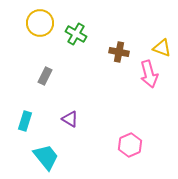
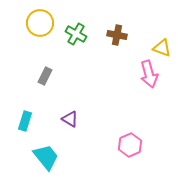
brown cross: moved 2 px left, 17 px up
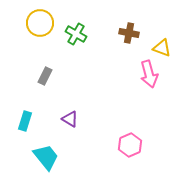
brown cross: moved 12 px right, 2 px up
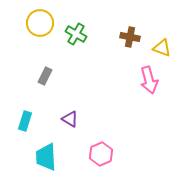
brown cross: moved 1 px right, 4 px down
pink arrow: moved 6 px down
pink hexagon: moved 29 px left, 9 px down
cyan trapezoid: rotated 144 degrees counterclockwise
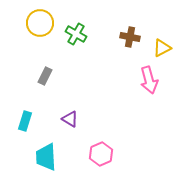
yellow triangle: rotated 48 degrees counterclockwise
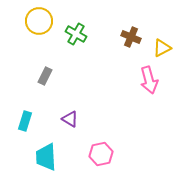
yellow circle: moved 1 px left, 2 px up
brown cross: moved 1 px right; rotated 12 degrees clockwise
pink hexagon: rotated 10 degrees clockwise
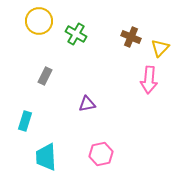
yellow triangle: moved 2 px left; rotated 18 degrees counterclockwise
pink arrow: rotated 20 degrees clockwise
purple triangle: moved 17 px right, 15 px up; rotated 42 degrees counterclockwise
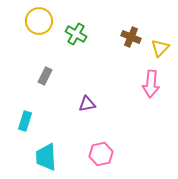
pink arrow: moved 2 px right, 4 px down
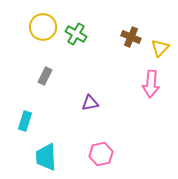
yellow circle: moved 4 px right, 6 px down
purple triangle: moved 3 px right, 1 px up
